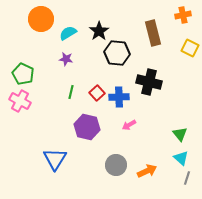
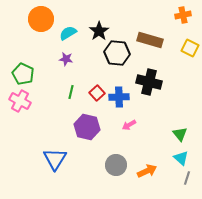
brown rectangle: moved 3 px left, 7 px down; rotated 60 degrees counterclockwise
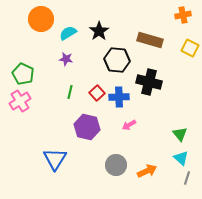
black hexagon: moved 7 px down
green line: moved 1 px left
pink cross: rotated 30 degrees clockwise
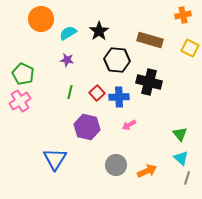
purple star: moved 1 px right, 1 px down
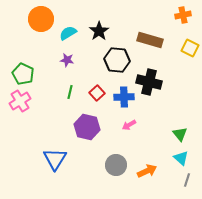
blue cross: moved 5 px right
gray line: moved 2 px down
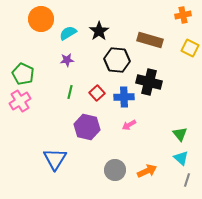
purple star: rotated 16 degrees counterclockwise
gray circle: moved 1 px left, 5 px down
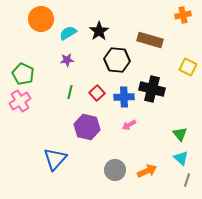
yellow square: moved 2 px left, 19 px down
black cross: moved 3 px right, 7 px down
blue triangle: rotated 10 degrees clockwise
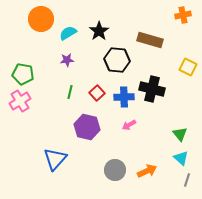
green pentagon: rotated 15 degrees counterclockwise
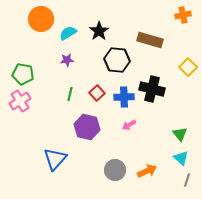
yellow square: rotated 18 degrees clockwise
green line: moved 2 px down
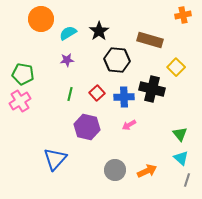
yellow square: moved 12 px left
